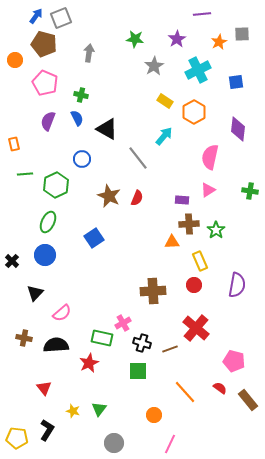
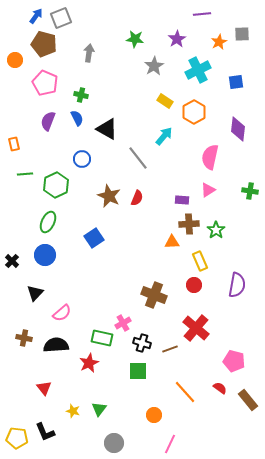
brown cross at (153, 291): moved 1 px right, 4 px down; rotated 25 degrees clockwise
black L-shape at (47, 430): moved 2 px left, 2 px down; rotated 125 degrees clockwise
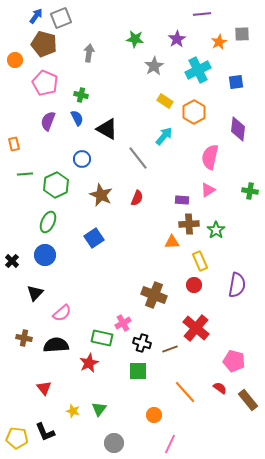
brown star at (109, 196): moved 8 px left, 1 px up
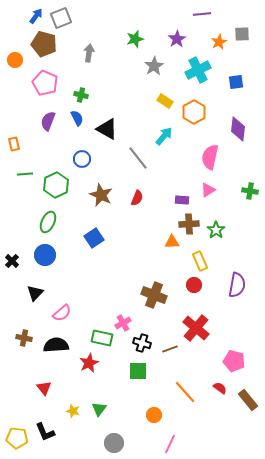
green star at (135, 39): rotated 24 degrees counterclockwise
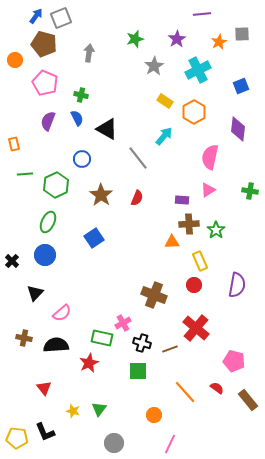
blue square at (236, 82): moved 5 px right, 4 px down; rotated 14 degrees counterclockwise
brown star at (101, 195): rotated 10 degrees clockwise
red semicircle at (220, 388): moved 3 px left
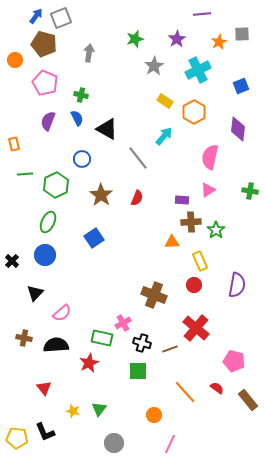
brown cross at (189, 224): moved 2 px right, 2 px up
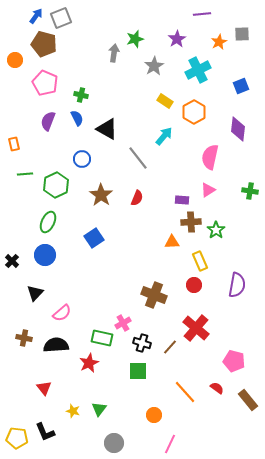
gray arrow at (89, 53): moved 25 px right
brown line at (170, 349): moved 2 px up; rotated 28 degrees counterclockwise
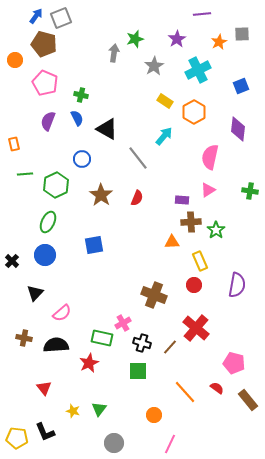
blue square at (94, 238): moved 7 px down; rotated 24 degrees clockwise
pink pentagon at (234, 361): moved 2 px down
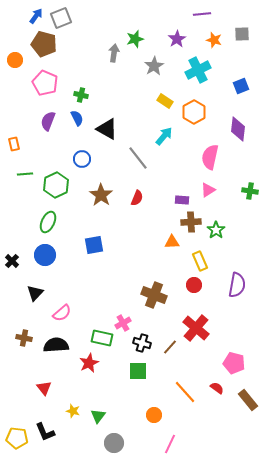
orange star at (219, 42): moved 5 px left, 2 px up; rotated 28 degrees counterclockwise
green triangle at (99, 409): moved 1 px left, 7 px down
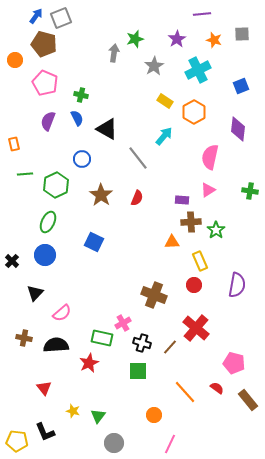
blue square at (94, 245): moved 3 px up; rotated 36 degrees clockwise
yellow pentagon at (17, 438): moved 3 px down
